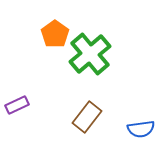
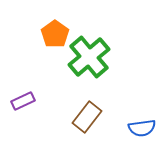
green cross: moved 1 px left, 3 px down
purple rectangle: moved 6 px right, 4 px up
blue semicircle: moved 1 px right, 1 px up
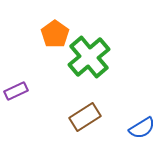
purple rectangle: moved 7 px left, 10 px up
brown rectangle: moved 2 px left; rotated 20 degrees clockwise
blue semicircle: rotated 24 degrees counterclockwise
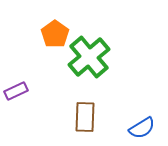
brown rectangle: rotated 56 degrees counterclockwise
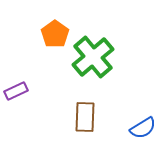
green cross: moved 4 px right
blue semicircle: moved 1 px right
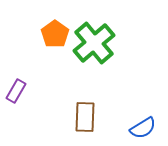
green cross: moved 1 px right, 14 px up
purple rectangle: rotated 35 degrees counterclockwise
